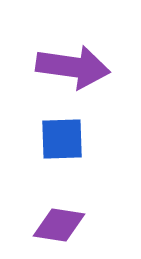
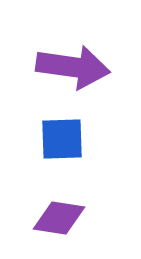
purple diamond: moved 7 px up
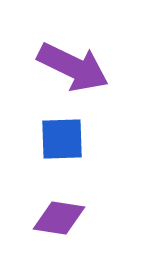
purple arrow: rotated 18 degrees clockwise
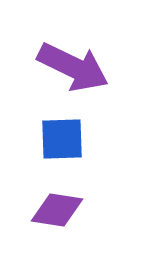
purple diamond: moved 2 px left, 8 px up
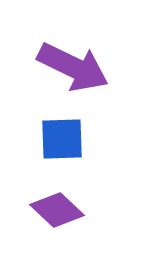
purple diamond: rotated 34 degrees clockwise
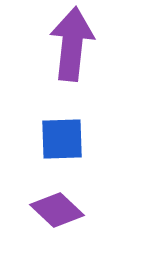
purple arrow: moved 1 px left, 23 px up; rotated 110 degrees counterclockwise
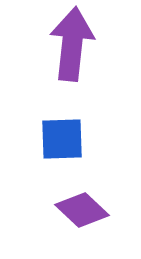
purple diamond: moved 25 px right
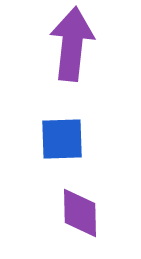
purple diamond: moved 2 px left, 3 px down; rotated 46 degrees clockwise
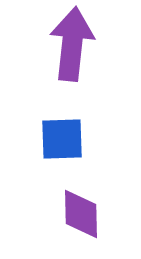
purple diamond: moved 1 px right, 1 px down
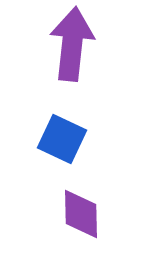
blue square: rotated 27 degrees clockwise
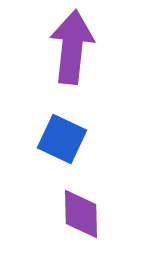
purple arrow: moved 3 px down
